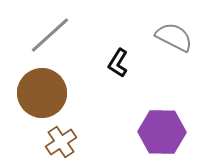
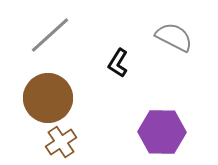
brown circle: moved 6 px right, 5 px down
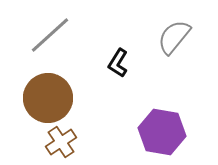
gray semicircle: rotated 78 degrees counterclockwise
purple hexagon: rotated 9 degrees clockwise
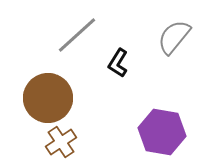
gray line: moved 27 px right
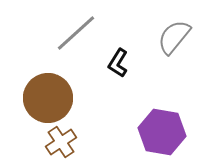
gray line: moved 1 px left, 2 px up
